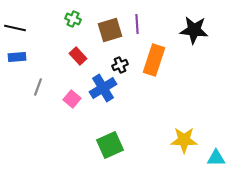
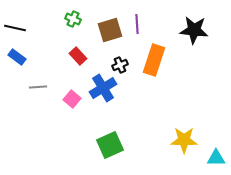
blue rectangle: rotated 42 degrees clockwise
gray line: rotated 66 degrees clockwise
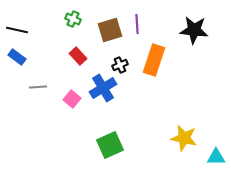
black line: moved 2 px right, 2 px down
yellow star: moved 2 px up; rotated 12 degrees clockwise
cyan triangle: moved 1 px up
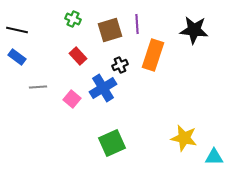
orange rectangle: moved 1 px left, 5 px up
green square: moved 2 px right, 2 px up
cyan triangle: moved 2 px left
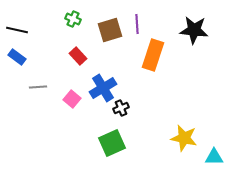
black cross: moved 1 px right, 43 px down
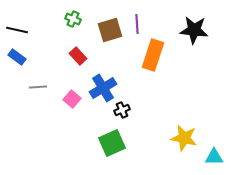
black cross: moved 1 px right, 2 px down
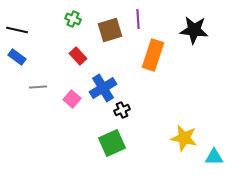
purple line: moved 1 px right, 5 px up
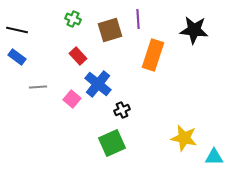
blue cross: moved 5 px left, 4 px up; rotated 20 degrees counterclockwise
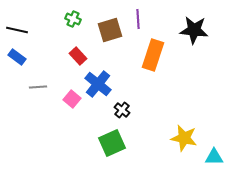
black cross: rotated 28 degrees counterclockwise
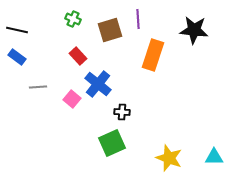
black cross: moved 2 px down; rotated 35 degrees counterclockwise
yellow star: moved 15 px left, 20 px down; rotated 8 degrees clockwise
